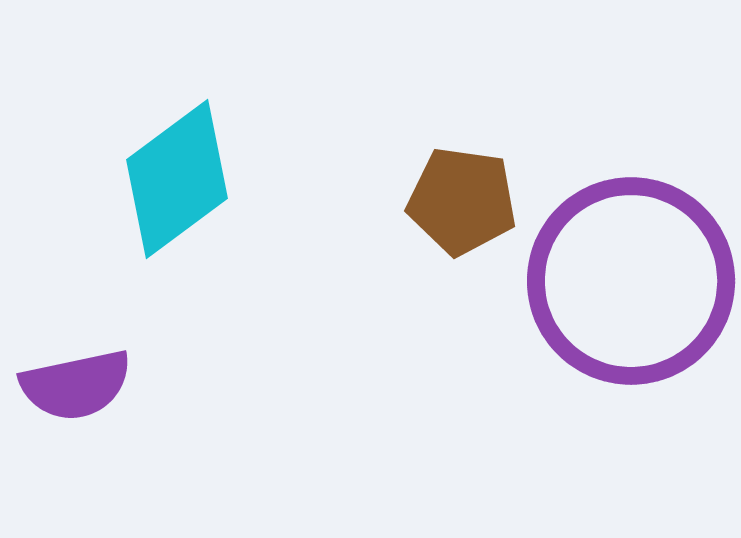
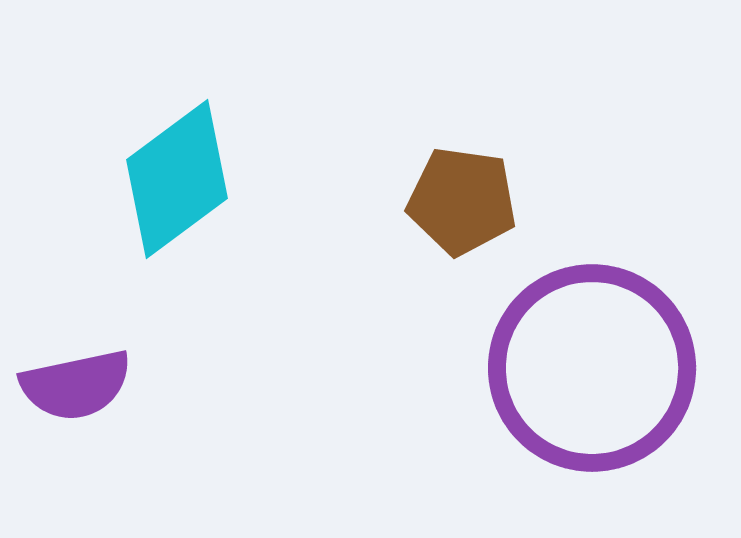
purple circle: moved 39 px left, 87 px down
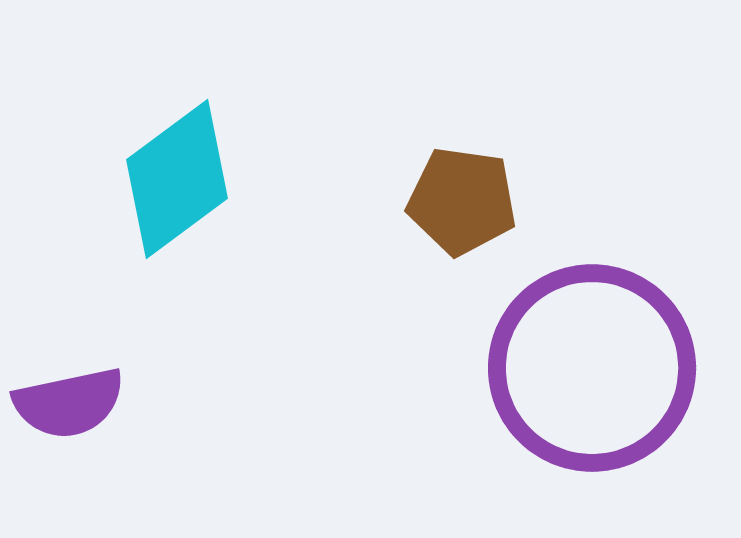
purple semicircle: moved 7 px left, 18 px down
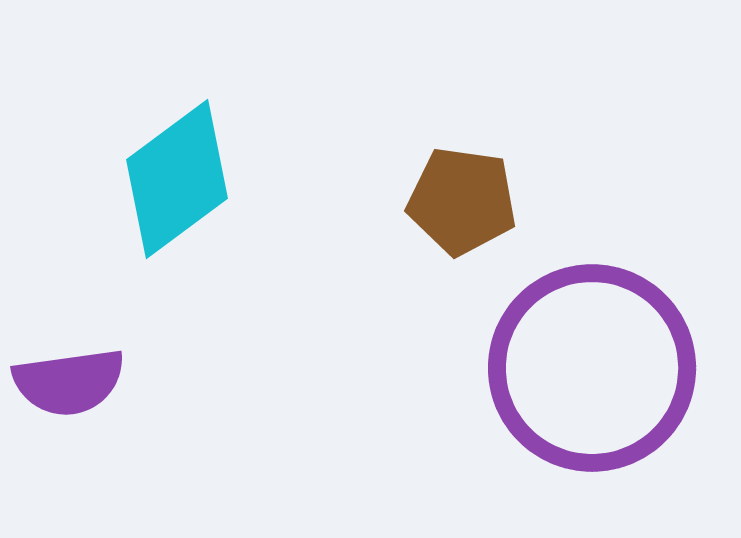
purple semicircle: moved 21 px up; rotated 4 degrees clockwise
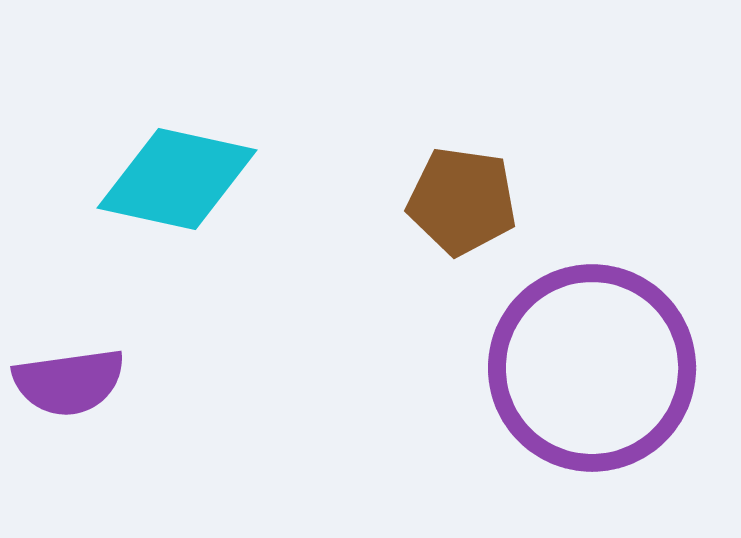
cyan diamond: rotated 49 degrees clockwise
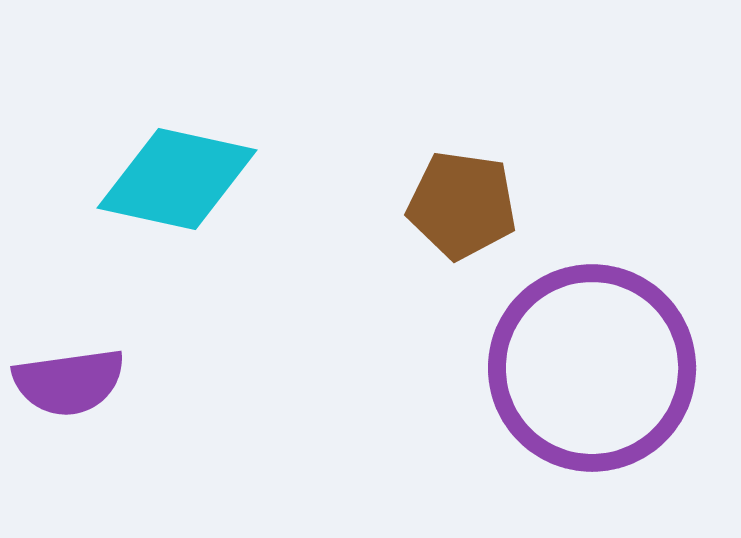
brown pentagon: moved 4 px down
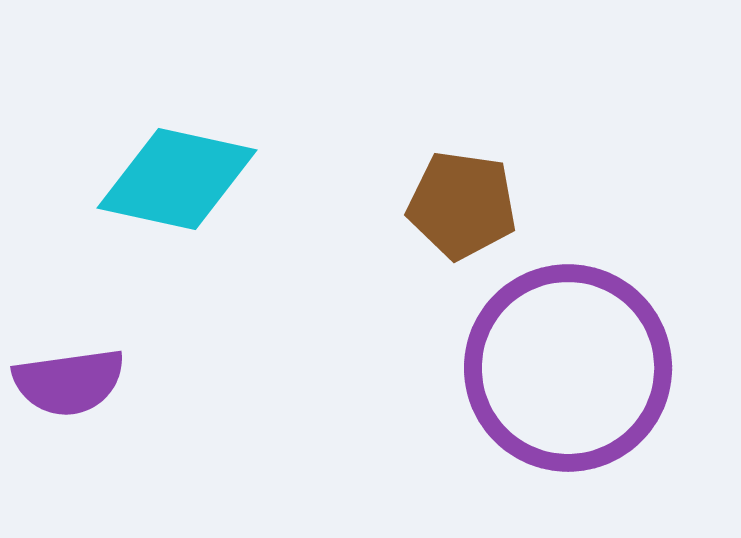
purple circle: moved 24 px left
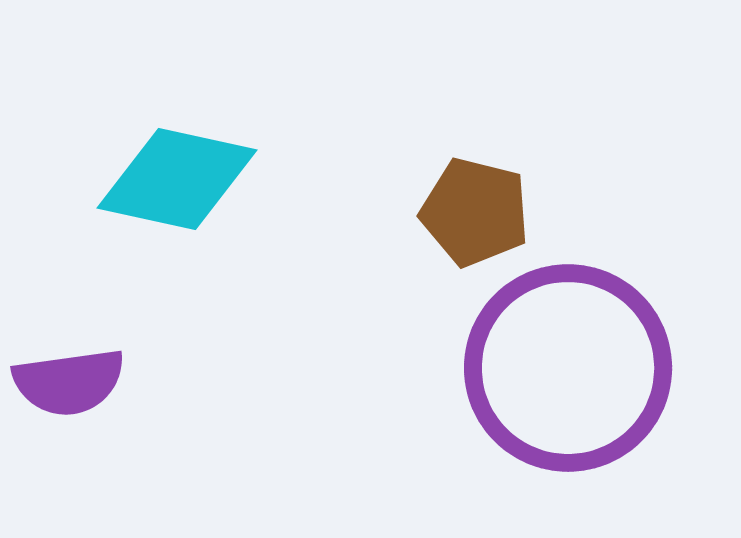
brown pentagon: moved 13 px right, 7 px down; rotated 6 degrees clockwise
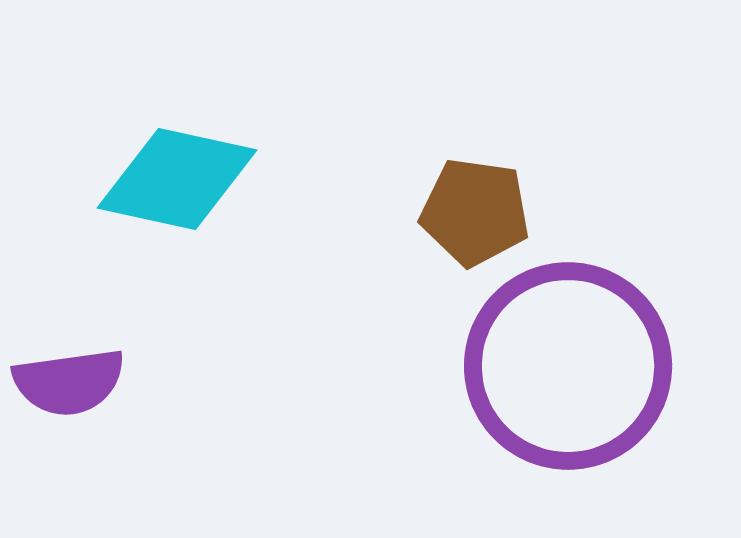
brown pentagon: rotated 6 degrees counterclockwise
purple circle: moved 2 px up
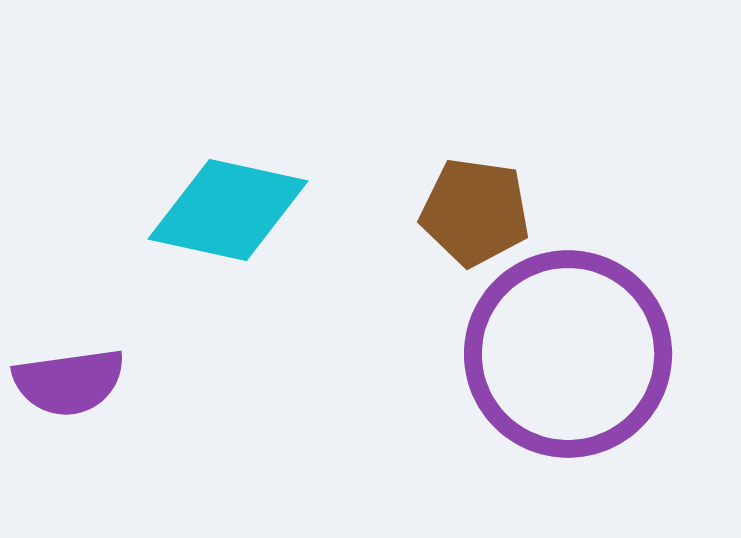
cyan diamond: moved 51 px right, 31 px down
purple circle: moved 12 px up
